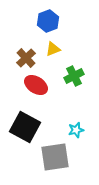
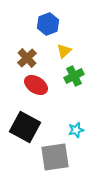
blue hexagon: moved 3 px down
yellow triangle: moved 11 px right, 2 px down; rotated 21 degrees counterclockwise
brown cross: moved 1 px right
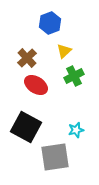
blue hexagon: moved 2 px right, 1 px up
black square: moved 1 px right
